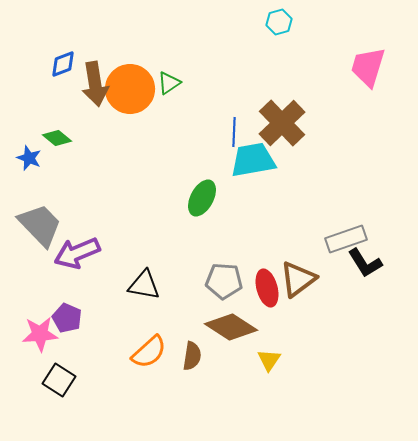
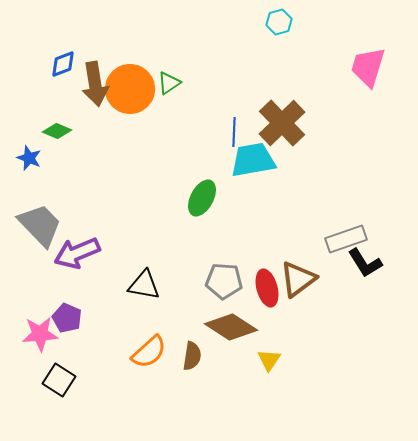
green diamond: moved 7 px up; rotated 16 degrees counterclockwise
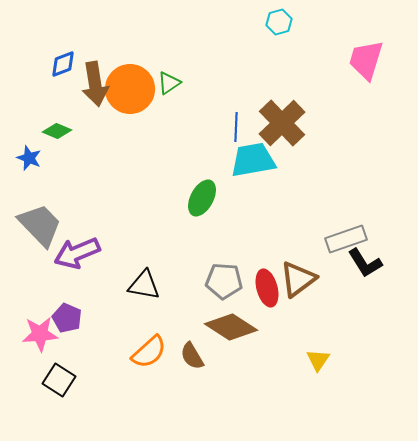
pink trapezoid: moved 2 px left, 7 px up
blue line: moved 2 px right, 5 px up
brown semicircle: rotated 140 degrees clockwise
yellow triangle: moved 49 px right
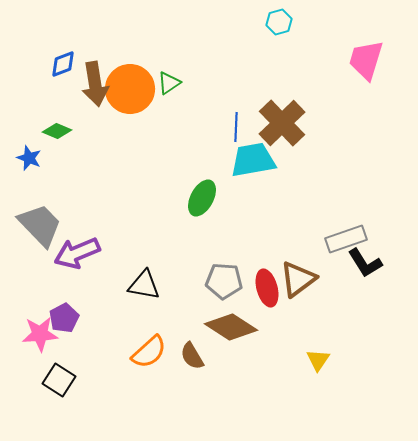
purple pentagon: moved 3 px left; rotated 20 degrees clockwise
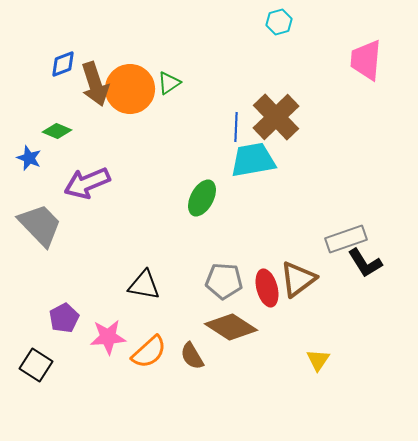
pink trapezoid: rotated 12 degrees counterclockwise
brown arrow: rotated 9 degrees counterclockwise
brown cross: moved 6 px left, 6 px up
purple arrow: moved 10 px right, 70 px up
pink star: moved 68 px right, 3 px down
black square: moved 23 px left, 15 px up
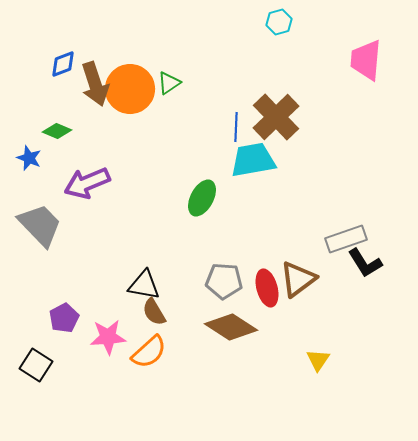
brown semicircle: moved 38 px left, 44 px up
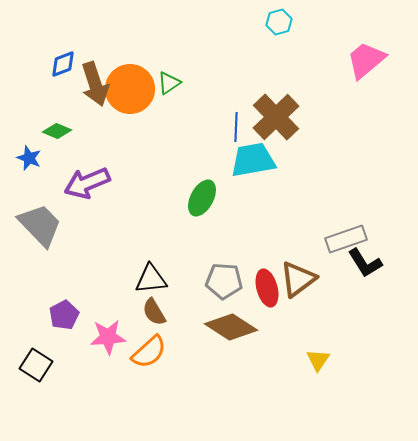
pink trapezoid: rotated 45 degrees clockwise
black triangle: moved 7 px right, 6 px up; rotated 16 degrees counterclockwise
purple pentagon: moved 3 px up
